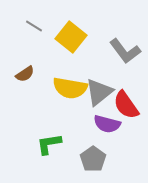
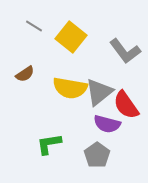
gray pentagon: moved 4 px right, 4 px up
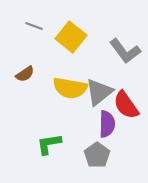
gray line: rotated 12 degrees counterclockwise
purple semicircle: rotated 104 degrees counterclockwise
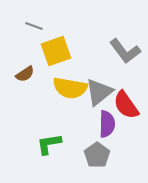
yellow square: moved 15 px left, 14 px down; rotated 32 degrees clockwise
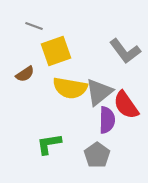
purple semicircle: moved 4 px up
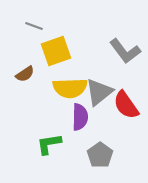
yellow semicircle: rotated 12 degrees counterclockwise
purple semicircle: moved 27 px left, 3 px up
gray pentagon: moved 3 px right
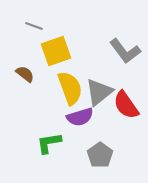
brown semicircle: rotated 108 degrees counterclockwise
yellow semicircle: rotated 108 degrees counterclockwise
purple semicircle: rotated 72 degrees clockwise
green L-shape: moved 1 px up
